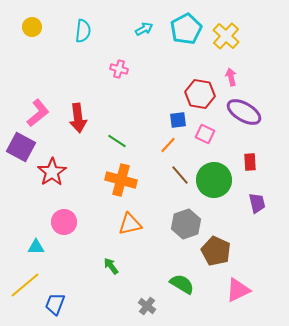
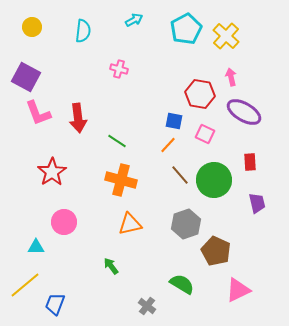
cyan arrow: moved 10 px left, 9 px up
pink L-shape: rotated 108 degrees clockwise
blue square: moved 4 px left, 1 px down; rotated 18 degrees clockwise
purple square: moved 5 px right, 70 px up
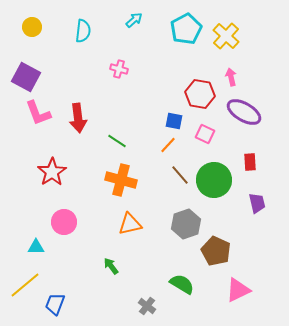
cyan arrow: rotated 12 degrees counterclockwise
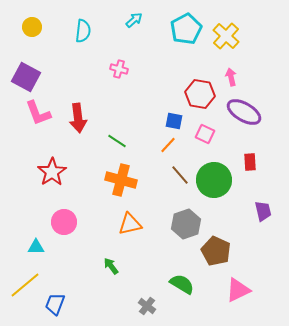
purple trapezoid: moved 6 px right, 8 px down
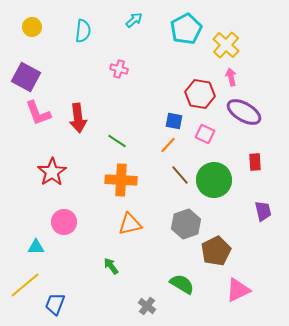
yellow cross: moved 9 px down
red rectangle: moved 5 px right
orange cross: rotated 12 degrees counterclockwise
brown pentagon: rotated 20 degrees clockwise
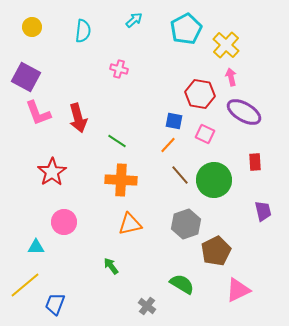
red arrow: rotated 8 degrees counterclockwise
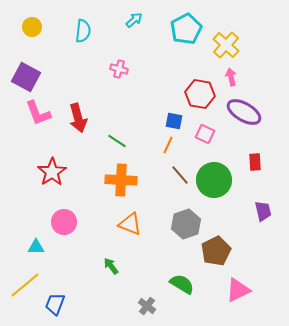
orange line: rotated 18 degrees counterclockwise
orange triangle: rotated 35 degrees clockwise
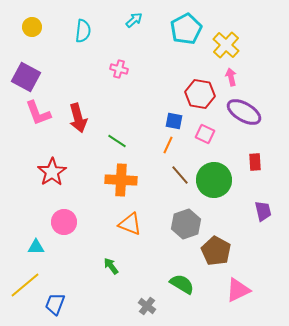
brown pentagon: rotated 16 degrees counterclockwise
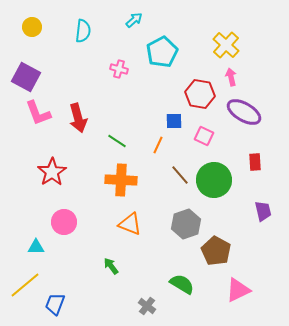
cyan pentagon: moved 24 px left, 23 px down
blue square: rotated 12 degrees counterclockwise
pink square: moved 1 px left, 2 px down
orange line: moved 10 px left
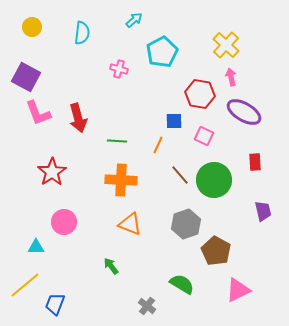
cyan semicircle: moved 1 px left, 2 px down
green line: rotated 30 degrees counterclockwise
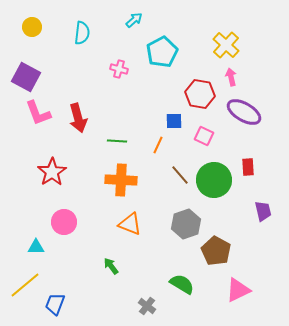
red rectangle: moved 7 px left, 5 px down
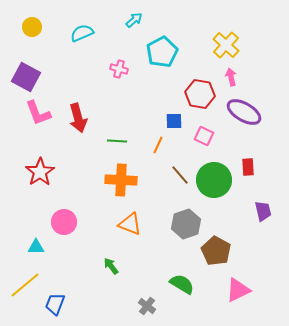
cyan semicircle: rotated 120 degrees counterclockwise
red star: moved 12 px left
